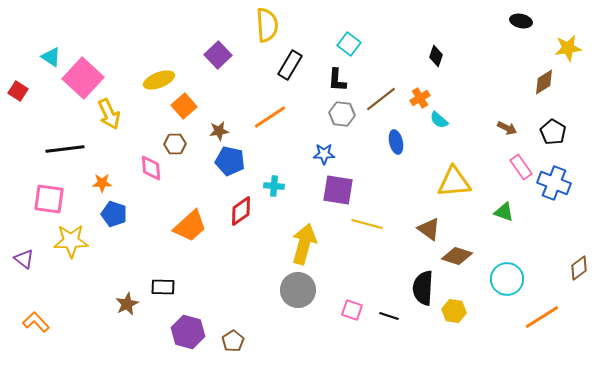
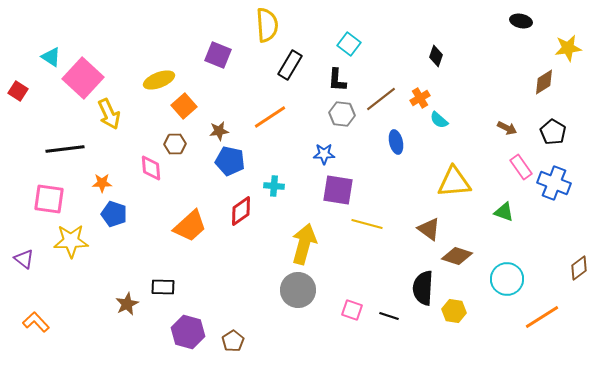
purple square at (218, 55): rotated 24 degrees counterclockwise
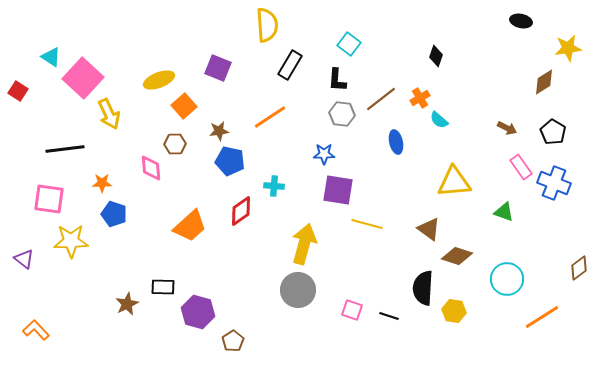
purple square at (218, 55): moved 13 px down
orange L-shape at (36, 322): moved 8 px down
purple hexagon at (188, 332): moved 10 px right, 20 px up
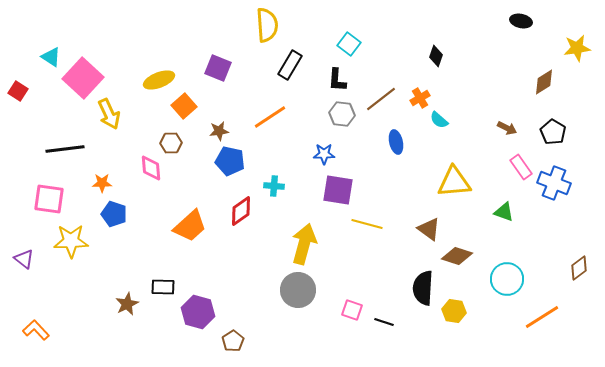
yellow star at (568, 48): moved 9 px right
brown hexagon at (175, 144): moved 4 px left, 1 px up
black line at (389, 316): moved 5 px left, 6 px down
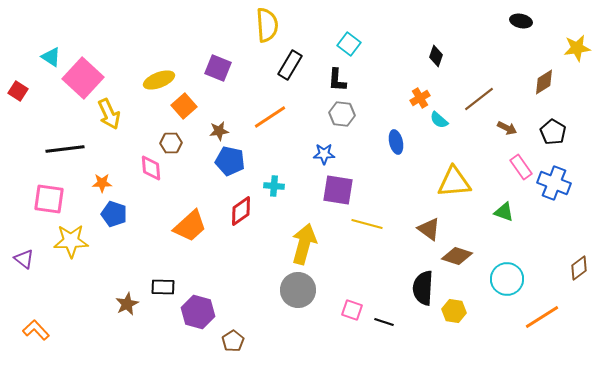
brown line at (381, 99): moved 98 px right
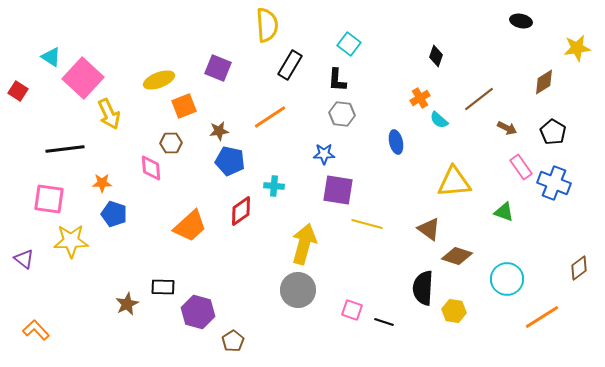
orange square at (184, 106): rotated 20 degrees clockwise
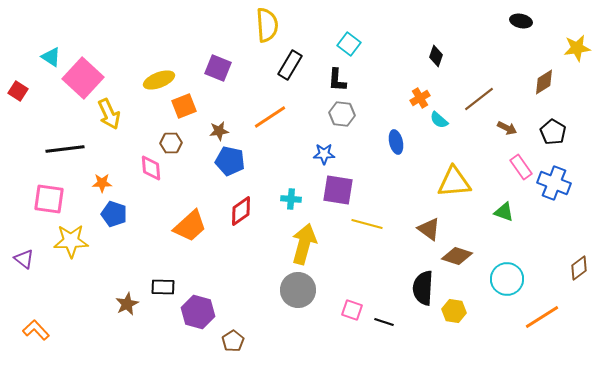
cyan cross at (274, 186): moved 17 px right, 13 px down
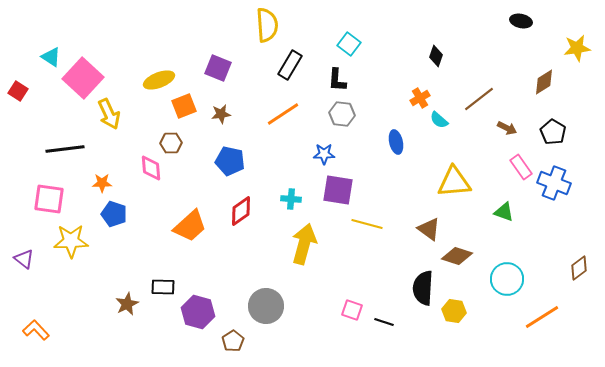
orange line at (270, 117): moved 13 px right, 3 px up
brown star at (219, 131): moved 2 px right, 17 px up
gray circle at (298, 290): moved 32 px left, 16 px down
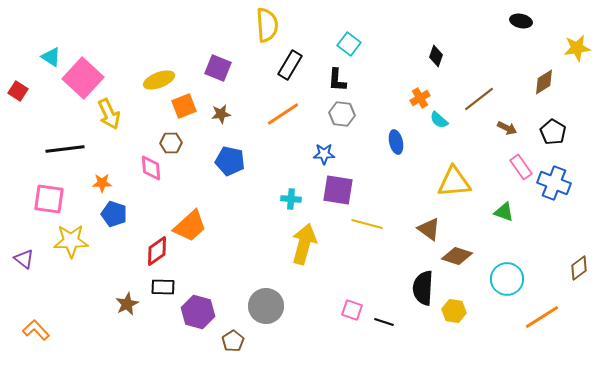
red diamond at (241, 211): moved 84 px left, 40 px down
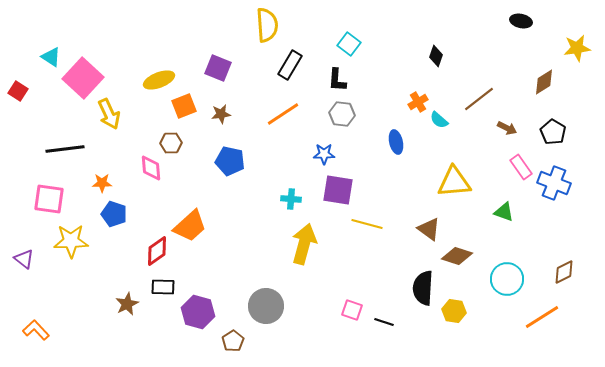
orange cross at (420, 98): moved 2 px left, 4 px down
brown diamond at (579, 268): moved 15 px left, 4 px down; rotated 10 degrees clockwise
